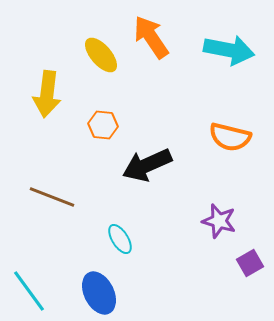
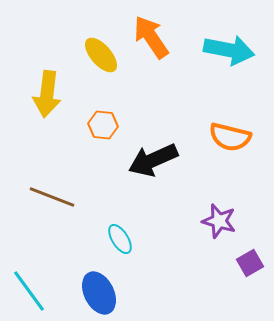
black arrow: moved 6 px right, 5 px up
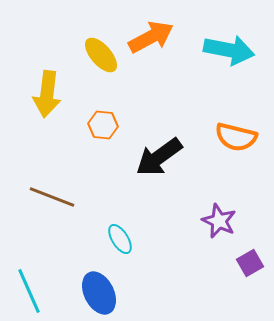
orange arrow: rotated 96 degrees clockwise
orange semicircle: moved 6 px right
black arrow: moved 6 px right, 3 px up; rotated 12 degrees counterclockwise
purple star: rotated 8 degrees clockwise
cyan line: rotated 12 degrees clockwise
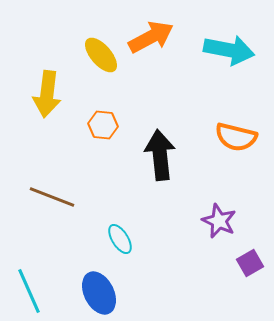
black arrow: moved 1 px right, 2 px up; rotated 120 degrees clockwise
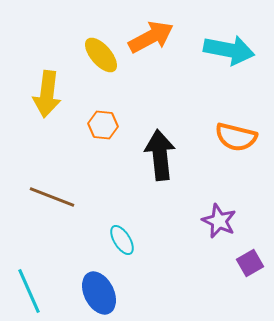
cyan ellipse: moved 2 px right, 1 px down
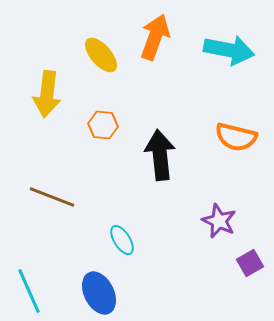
orange arrow: moved 4 px right; rotated 42 degrees counterclockwise
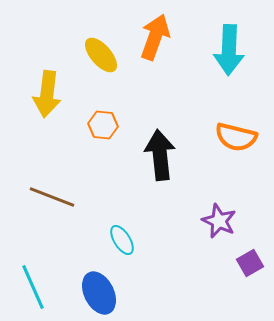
cyan arrow: rotated 81 degrees clockwise
cyan line: moved 4 px right, 4 px up
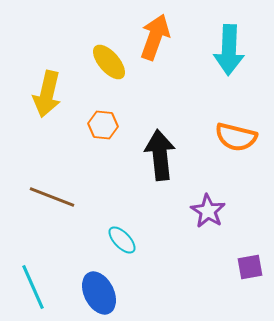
yellow ellipse: moved 8 px right, 7 px down
yellow arrow: rotated 6 degrees clockwise
purple star: moved 11 px left, 10 px up; rotated 8 degrees clockwise
cyan ellipse: rotated 12 degrees counterclockwise
purple square: moved 4 px down; rotated 20 degrees clockwise
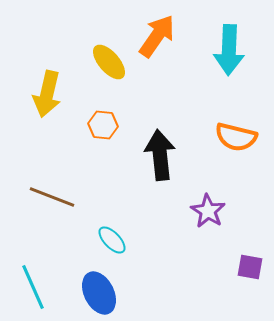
orange arrow: moved 2 px right, 1 px up; rotated 15 degrees clockwise
cyan ellipse: moved 10 px left
purple square: rotated 20 degrees clockwise
